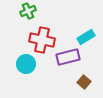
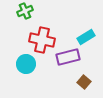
green cross: moved 3 px left
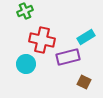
brown square: rotated 16 degrees counterclockwise
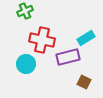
cyan rectangle: moved 1 px down
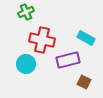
green cross: moved 1 px right, 1 px down
cyan rectangle: rotated 60 degrees clockwise
purple rectangle: moved 3 px down
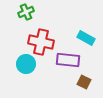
red cross: moved 1 px left, 2 px down
purple rectangle: rotated 20 degrees clockwise
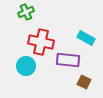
cyan circle: moved 2 px down
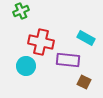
green cross: moved 5 px left, 1 px up
